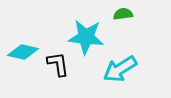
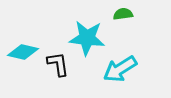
cyan star: moved 1 px right, 1 px down
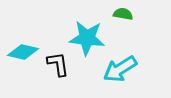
green semicircle: rotated 18 degrees clockwise
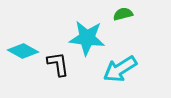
green semicircle: rotated 24 degrees counterclockwise
cyan diamond: moved 1 px up; rotated 16 degrees clockwise
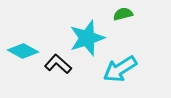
cyan star: rotated 24 degrees counterclockwise
black L-shape: rotated 40 degrees counterclockwise
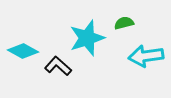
green semicircle: moved 1 px right, 9 px down
black L-shape: moved 2 px down
cyan arrow: moved 26 px right, 13 px up; rotated 24 degrees clockwise
